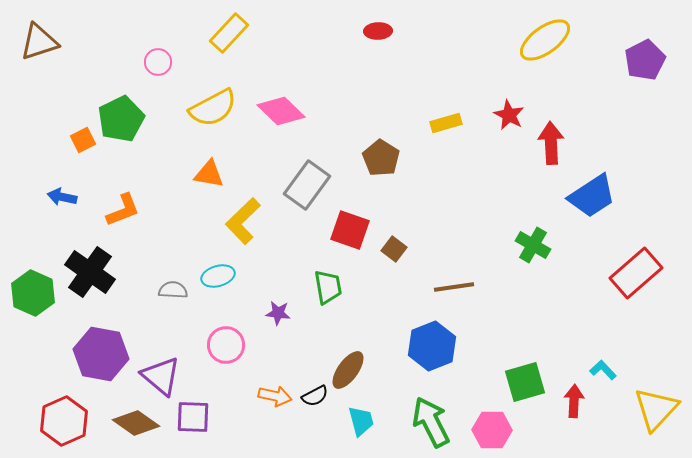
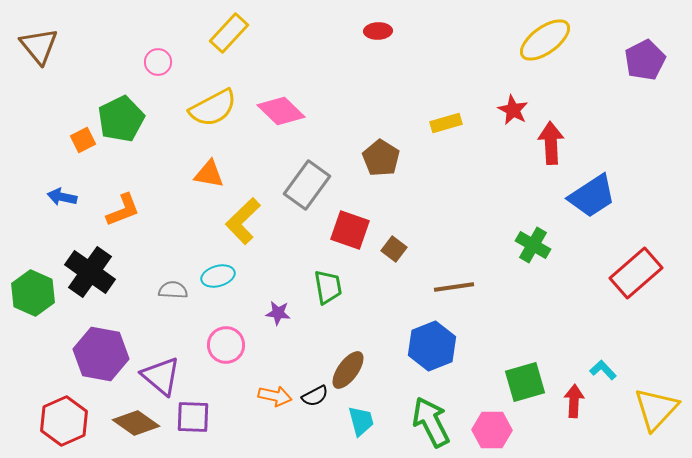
brown triangle at (39, 42): moved 4 px down; rotated 51 degrees counterclockwise
red star at (509, 115): moved 4 px right, 5 px up
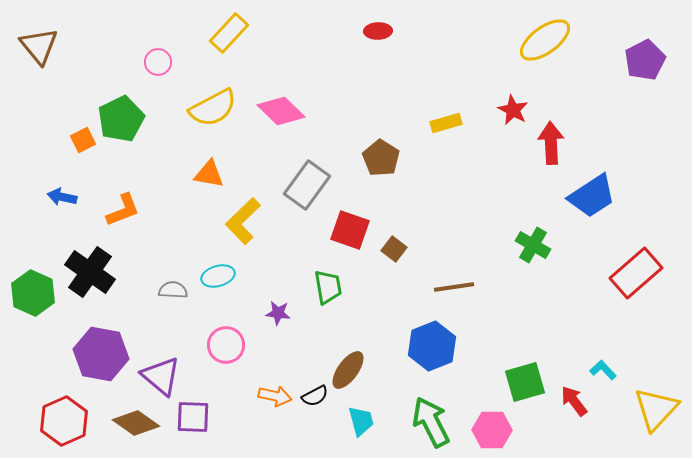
red arrow at (574, 401): rotated 40 degrees counterclockwise
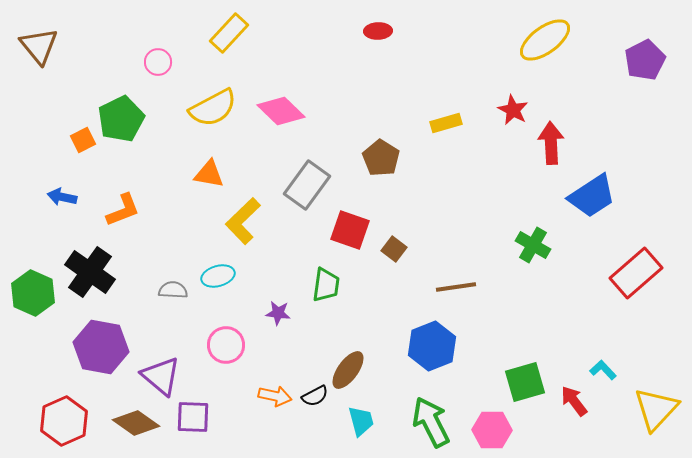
green trapezoid at (328, 287): moved 2 px left, 2 px up; rotated 18 degrees clockwise
brown line at (454, 287): moved 2 px right
purple hexagon at (101, 354): moved 7 px up
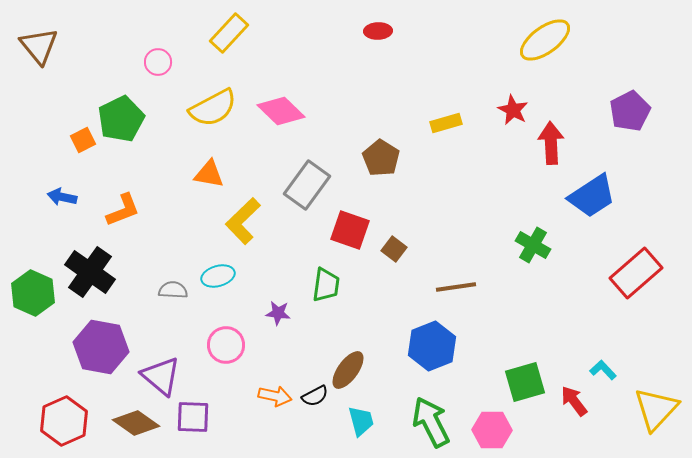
purple pentagon at (645, 60): moved 15 px left, 51 px down
